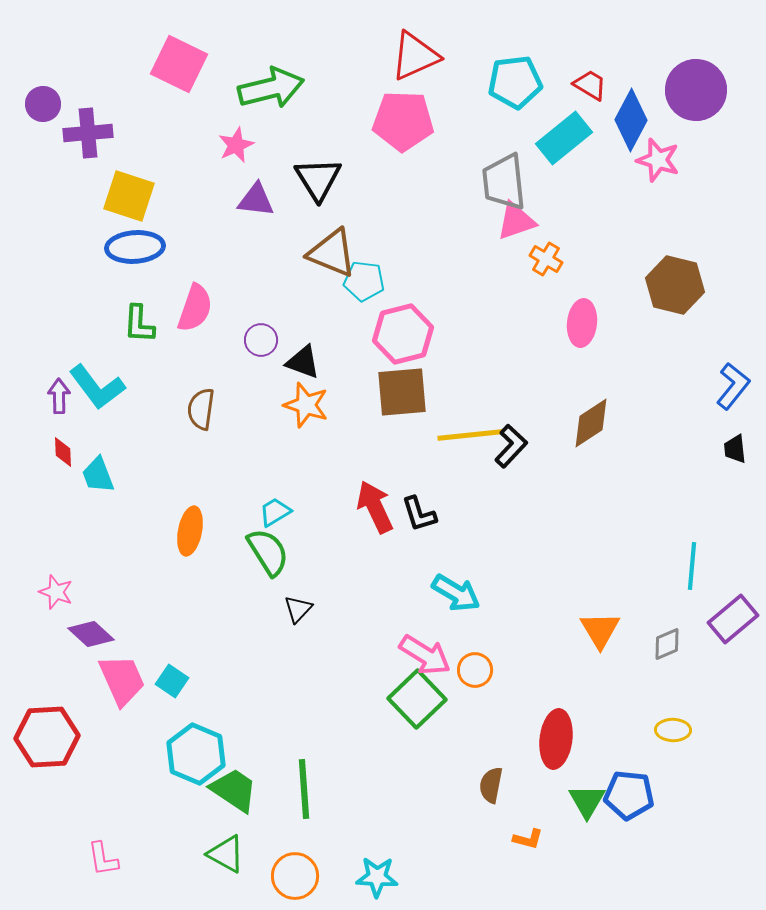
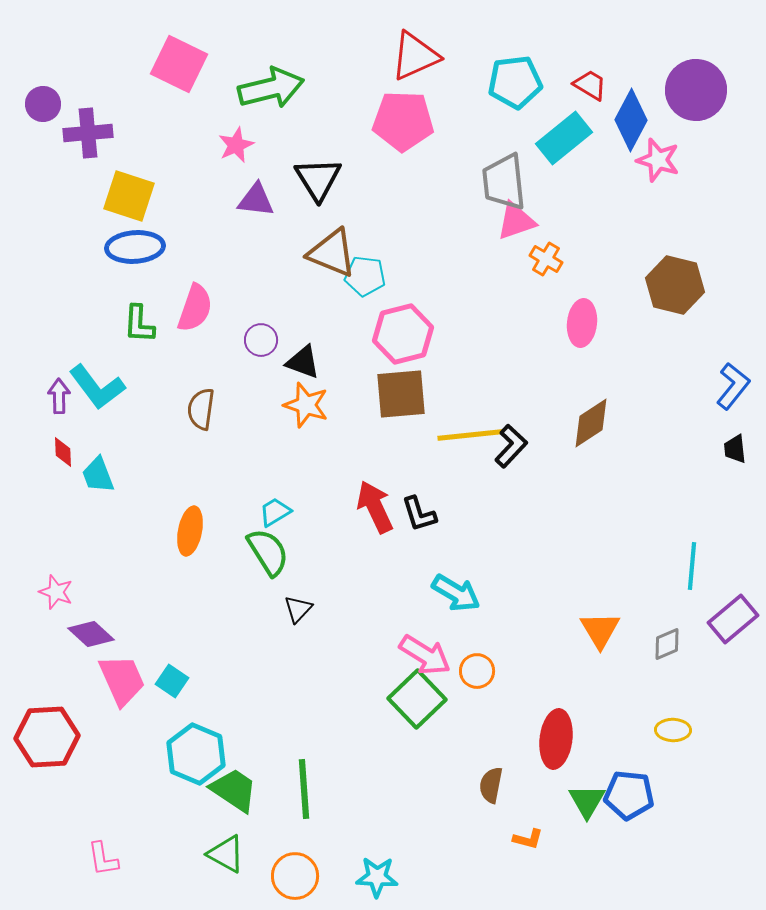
cyan pentagon at (364, 281): moved 1 px right, 5 px up
brown square at (402, 392): moved 1 px left, 2 px down
orange circle at (475, 670): moved 2 px right, 1 px down
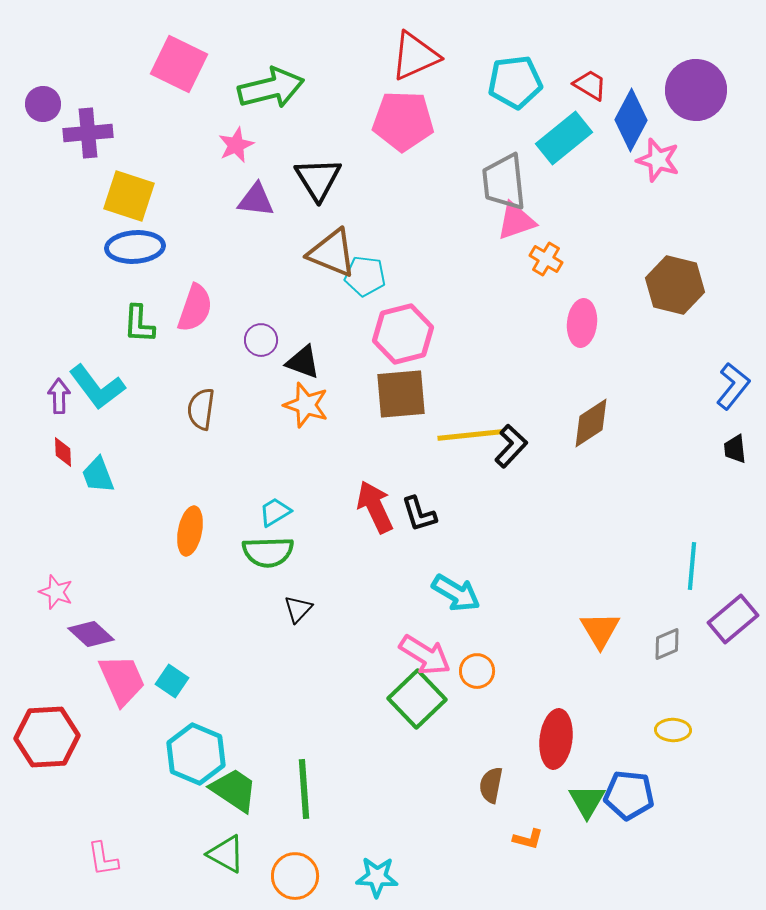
green semicircle at (268, 552): rotated 120 degrees clockwise
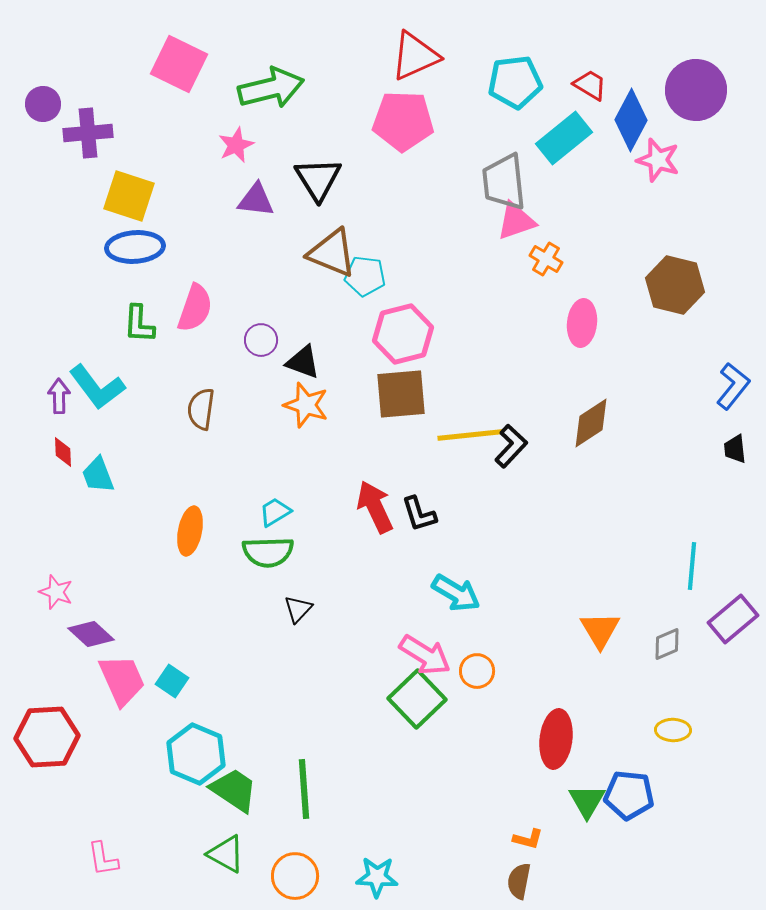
brown semicircle at (491, 785): moved 28 px right, 96 px down
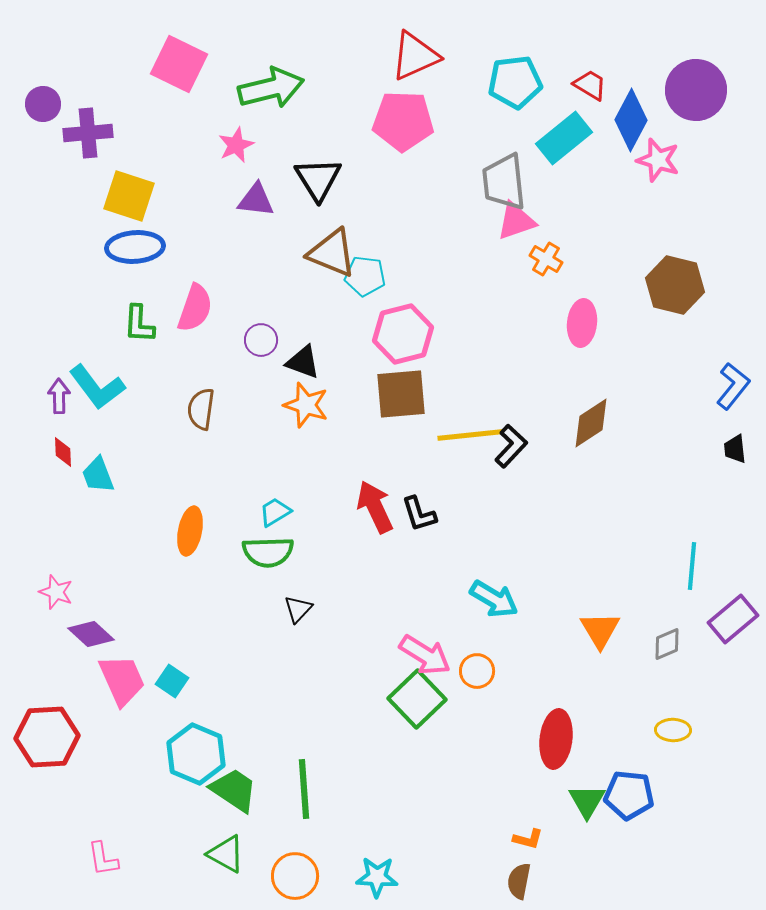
cyan arrow at (456, 593): moved 38 px right, 6 px down
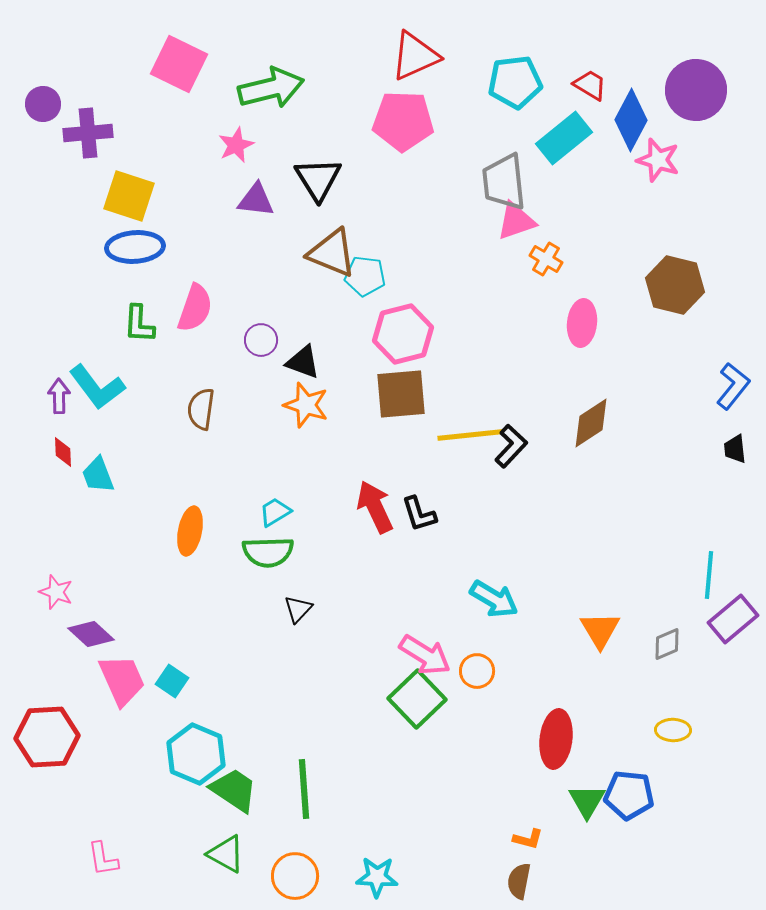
cyan line at (692, 566): moved 17 px right, 9 px down
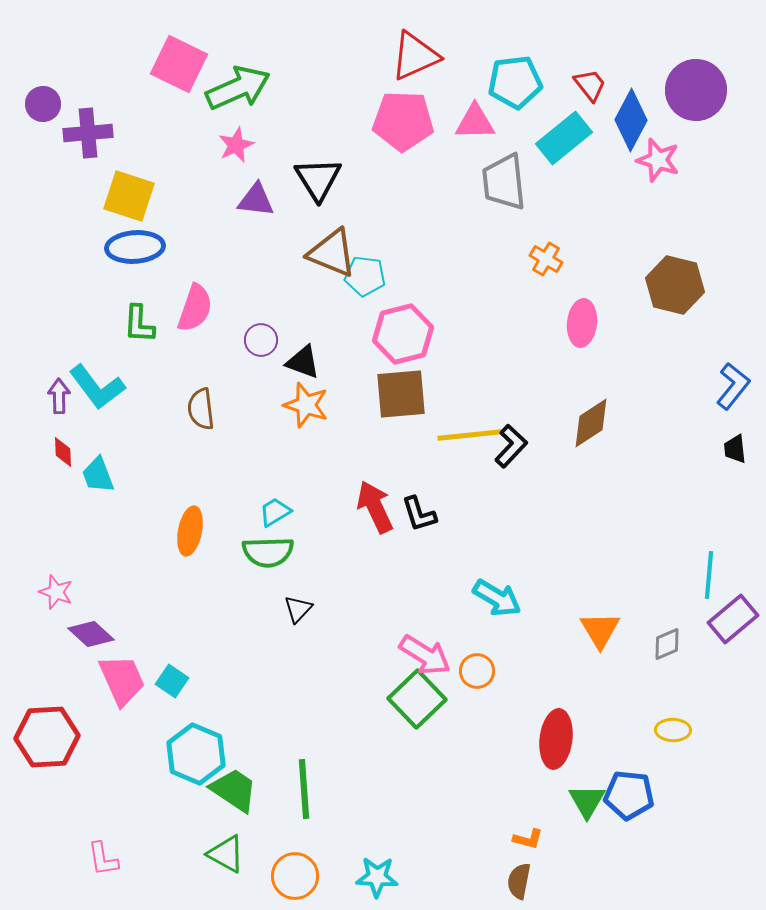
red trapezoid at (590, 85): rotated 21 degrees clockwise
green arrow at (271, 88): moved 33 px left; rotated 10 degrees counterclockwise
pink triangle at (516, 221): moved 41 px left, 99 px up; rotated 18 degrees clockwise
brown semicircle at (201, 409): rotated 15 degrees counterclockwise
cyan arrow at (494, 599): moved 3 px right, 1 px up
